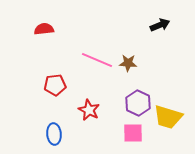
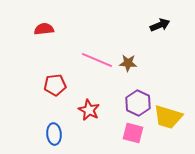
pink square: rotated 15 degrees clockwise
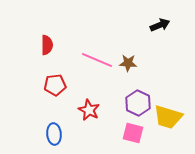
red semicircle: moved 3 px right, 16 px down; rotated 96 degrees clockwise
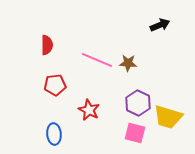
pink square: moved 2 px right
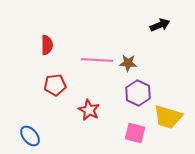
pink line: rotated 20 degrees counterclockwise
purple hexagon: moved 10 px up
blue ellipse: moved 24 px left, 2 px down; rotated 35 degrees counterclockwise
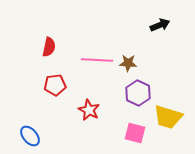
red semicircle: moved 2 px right, 2 px down; rotated 12 degrees clockwise
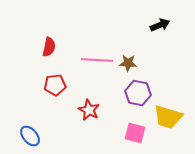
purple hexagon: rotated 15 degrees counterclockwise
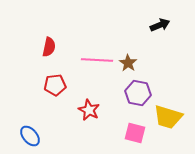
brown star: rotated 30 degrees clockwise
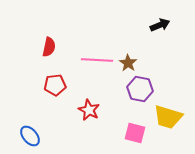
purple hexagon: moved 2 px right, 4 px up
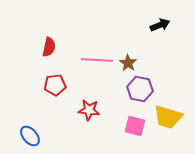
red star: rotated 20 degrees counterclockwise
pink square: moved 7 px up
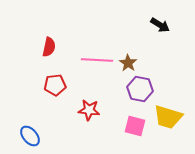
black arrow: rotated 54 degrees clockwise
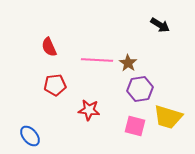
red semicircle: rotated 144 degrees clockwise
purple hexagon: rotated 20 degrees counterclockwise
